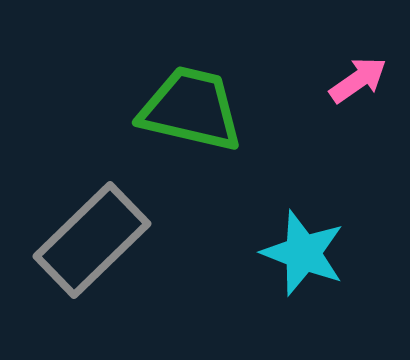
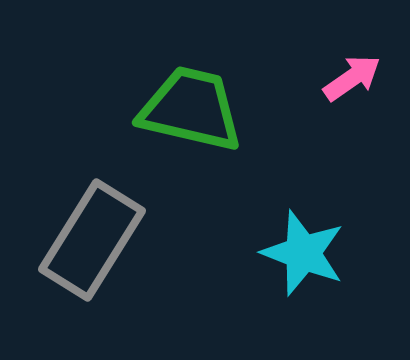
pink arrow: moved 6 px left, 2 px up
gray rectangle: rotated 14 degrees counterclockwise
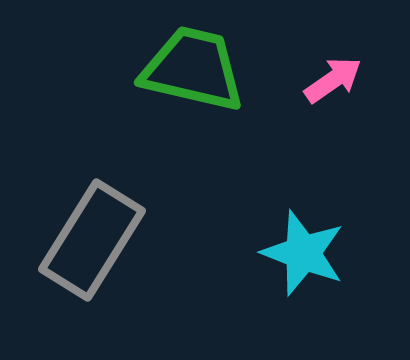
pink arrow: moved 19 px left, 2 px down
green trapezoid: moved 2 px right, 40 px up
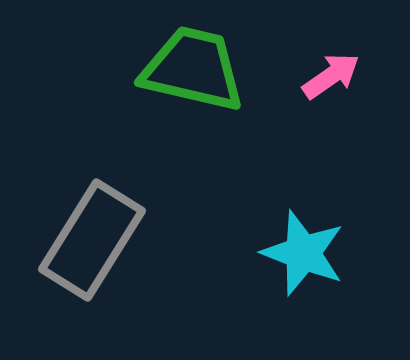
pink arrow: moved 2 px left, 4 px up
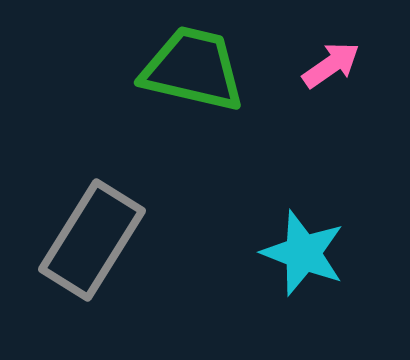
pink arrow: moved 11 px up
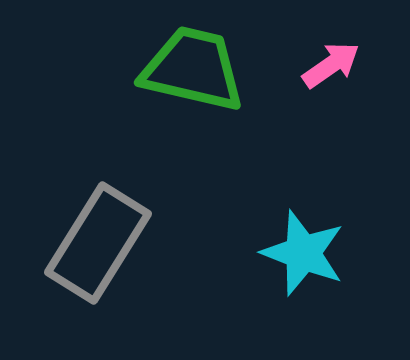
gray rectangle: moved 6 px right, 3 px down
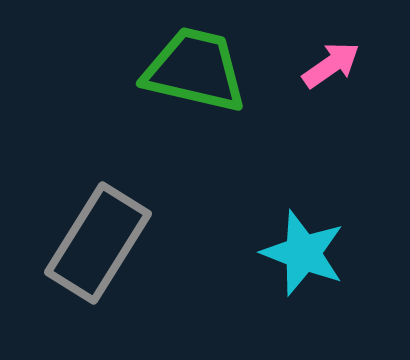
green trapezoid: moved 2 px right, 1 px down
